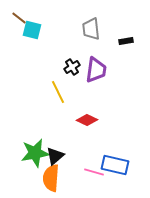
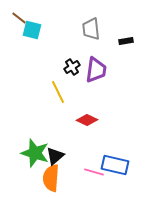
green star: rotated 28 degrees clockwise
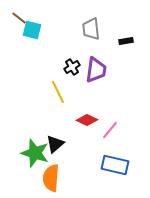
black triangle: moved 12 px up
pink line: moved 16 px right, 42 px up; rotated 66 degrees counterclockwise
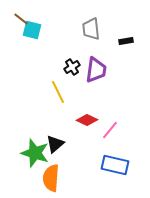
brown line: moved 2 px right, 1 px down
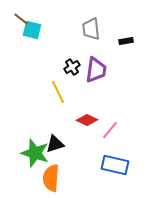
black triangle: rotated 24 degrees clockwise
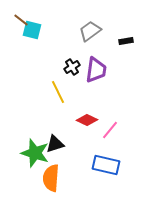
brown line: moved 1 px down
gray trapezoid: moved 1 px left, 2 px down; rotated 60 degrees clockwise
blue rectangle: moved 9 px left
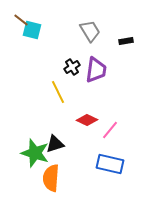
gray trapezoid: rotated 95 degrees clockwise
blue rectangle: moved 4 px right, 1 px up
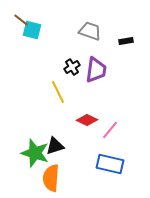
gray trapezoid: rotated 40 degrees counterclockwise
black triangle: moved 2 px down
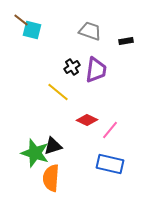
yellow line: rotated 25 degrees counterclockwise
black triangle: moved 2 px left
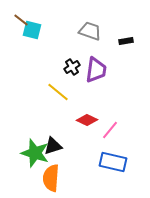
blue rectangle: moved 3 px right, 2 px up
